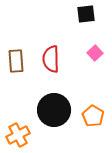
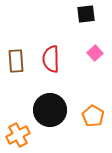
black circle: moved 4 px left
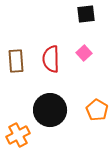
pink square: moved 11 px left
orange pentagon: moved 4 px right, 6 px up
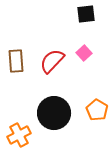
red semicircle: moved 1 px right, 2 px down; rotated 44 degrees clockwise
black circle: moved 4 px right, 3 px down
orange cross: moved 1 px right
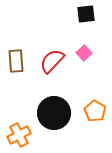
orange pentagon: moved 2 px left, 1 px down
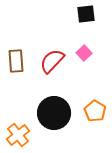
orange cross: moved 1 px left; rotated 10 degrees counterclockwise
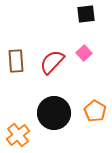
red semicircle: moved 1 px down
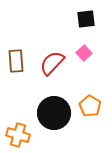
black square: moved 5 px down
red semicircle: moved 1 px down
orange pentagon: moved 5 px left, 5 px up
orange cross: rotated 35 degrees counterclockwise
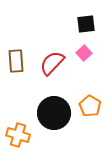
black square: moved 5 px down
